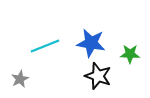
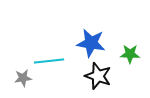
cyan line: moved 4 px right, 15 px down; rotated 16 degrees clockwise
gray star: moved 3 px right, 1 px up; rotated 18 degrees clockwise
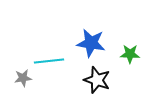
black star: moved 1 px left, 4 px down
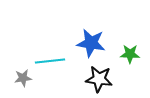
cyan line: moved 1 px right
black star: moved 2 px right, 1 px up; rotated 12 degrees counterclockwise
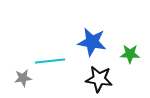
blue star: moved 1 px right, 1 px up
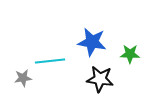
black star: moved 1 px right
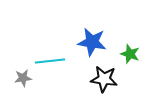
green star: rotated 18 degrees clockwise
black star: moved 4 px right
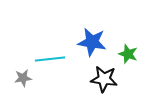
green star: moved 2 px left
cyan line: moved 2 px up
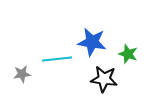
cyan line: moved 7 px right
gray star: moved 1 px left, 4 px up
